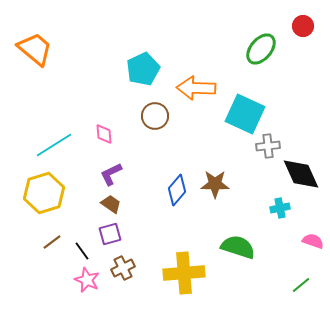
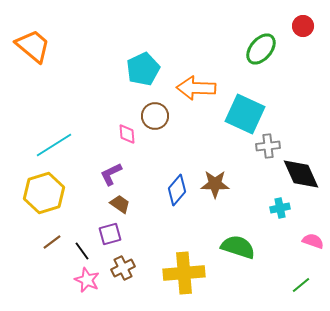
orange trapezoid: moved 2 px left, 3 px up
pink diamond: moved 23 px right
brown trapezoid: moved 9 px right
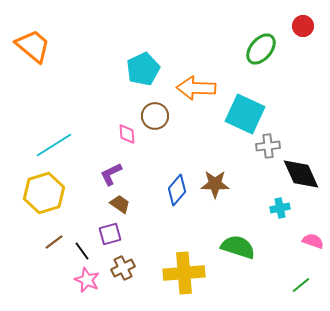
brown line: moved 2 px right
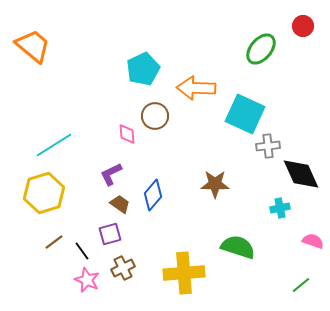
blue diamond: moved 24 px left, 5 px down
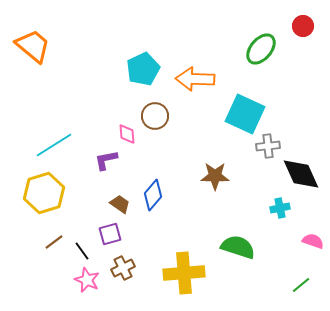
orange arrow: moved 1 px left, 9 px up
purple L-shape: moved 5 px left, 14 px up; rotated 15 degrees clockwise
brown star: moved 8 px up
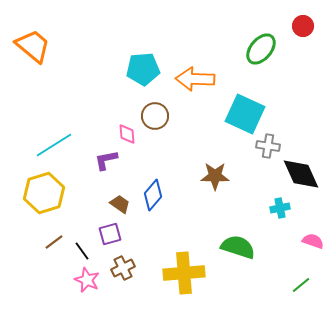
cyan pentagon: rotated 20 degrees clockwise
gray cross: rotated 15 degrees clockwise
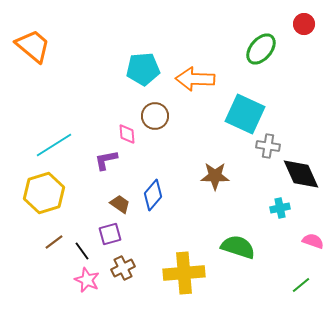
red circle: moved 1 px right, 2 px up
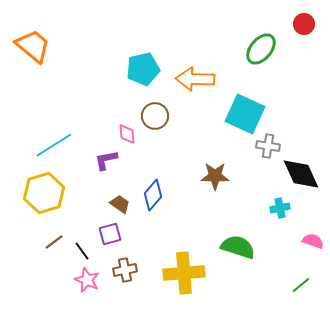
cyan pentagon: rotated 8 degrees counterclockwise
brown cross: moved 2 px right, 2 px down; rotated 15 degrees clockwise
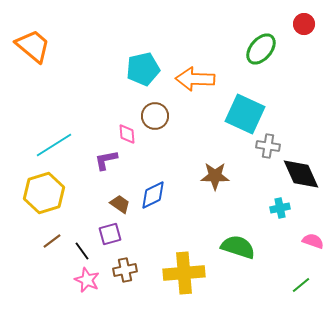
blue diamond: rotated 24 degrees clockwise
brown line: moved 2 px left, 1 px up
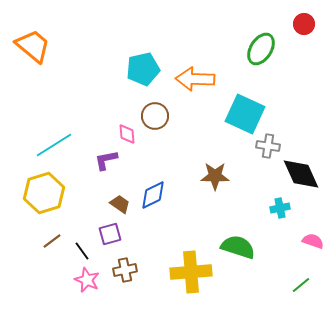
green ellipse: rotated 8 degrees counterclockwise
yellow cross: moved 7 px right, 1 px up
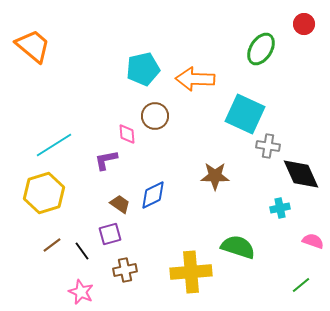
brown line: moved 4 px down
pink star: moved 6 px left, 12 px down
